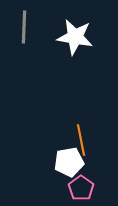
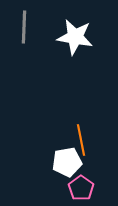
white pentagon: moved 2 px left
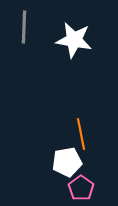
white star: moved 1 px left, 3 px down
orange line: moved 6 px up
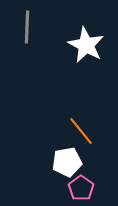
gray line: moved 3 px right
white star: moved 12 px right, 5 px down; rotated 18 degrees clockwise
orange line: moved 3 px up; rotated 28 degrees counterclockwise
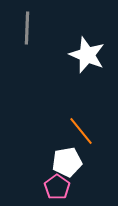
gray line: moved 1 px down
white star: moved 1 px right, 10 px down; rotated 6 degrees counterclockwise
pink pentagon: moved 24 px left, 1 px up
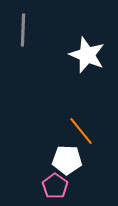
gray line: moved 4 px left, 2 px down
white pentagon: moved 2 px up; rotated 12 degrees clockwise
pink pentagon: moved 2 px left, 1 px up
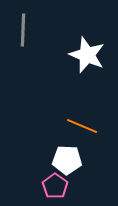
orange line: moved 1 px right, 5 px up; rotated 28 degrees counterclockwise
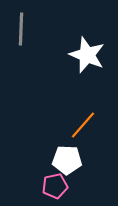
gray line: moved 2 px left, 1 px up
orange line: moved 1 px right, 1 px up; rotated 72 degrees counterclockwise
pink pentagon: rotated 25 degrees clockwise
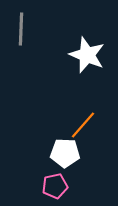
white pentagon: moved 2 px left, 7 px up
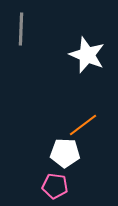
orange line: rotated 12 degrees clockwise
pink pentagon: rotated 20 degrees clockwise
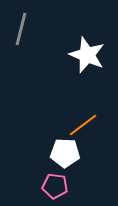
gray line: rotated 12 degrees clockwise
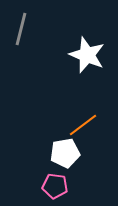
white pentagon: rotated 12 degrees counterclockwise
